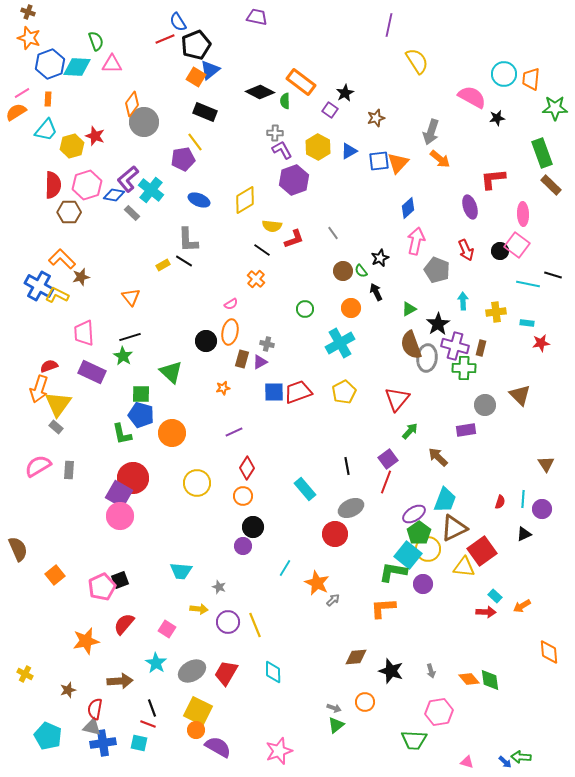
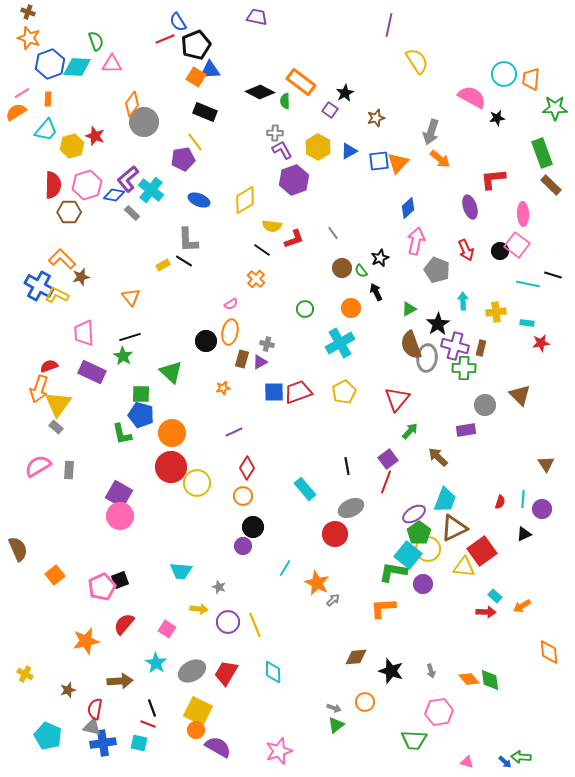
blue triangle at (210, 70): rotated 35 degrees clockwise
brown circle at (343, 271): moved 1 px left, 3 px up
red circle at (133, 478): moved 38 px right, 11 px up
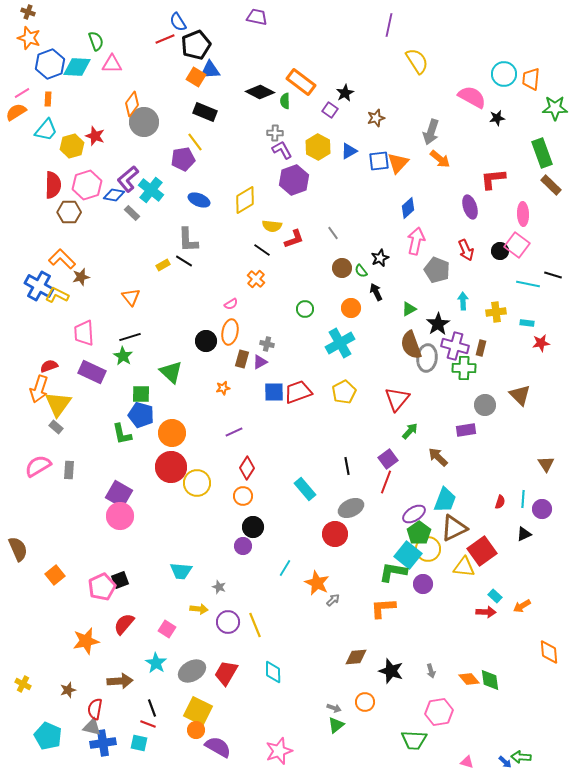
yellow cross at (25, 674): moved 2 px left, 10 px down
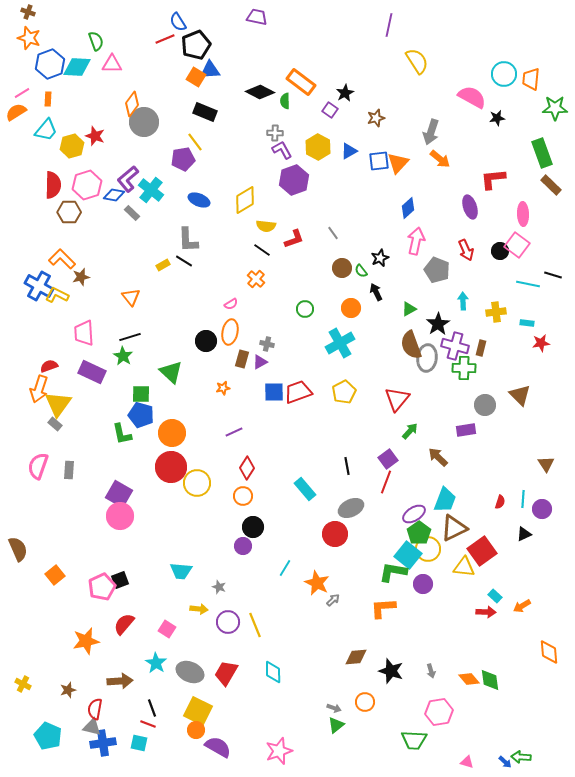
yellow semicircle at (272, 226): moved 6 px left
gray rectangle at (56, 427): moved 1 px left, 3 px up
pink semicircle at (38, 466): rotated 40 degrees counterclockwise
gray ellipse at (192, 671): moved 2 px left, 1 px down; rotated 52 degrees clockwise
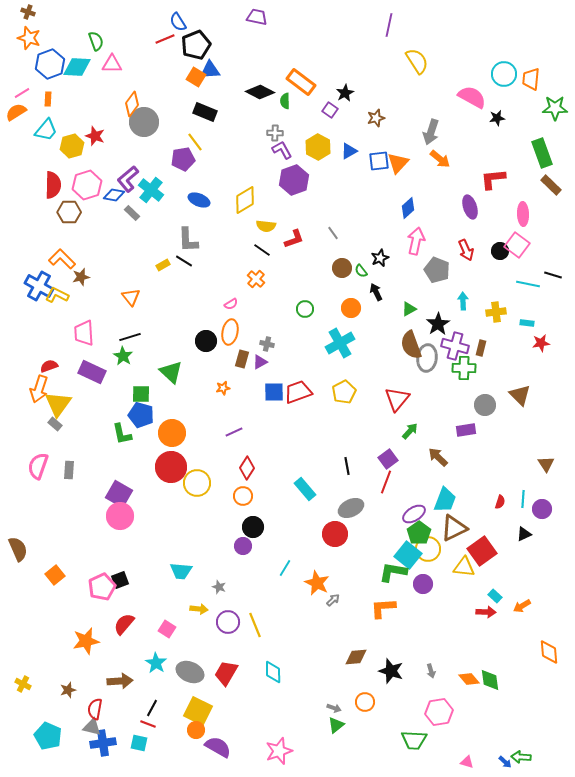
black line at (152, 708): rotated 48 degrees clockwise
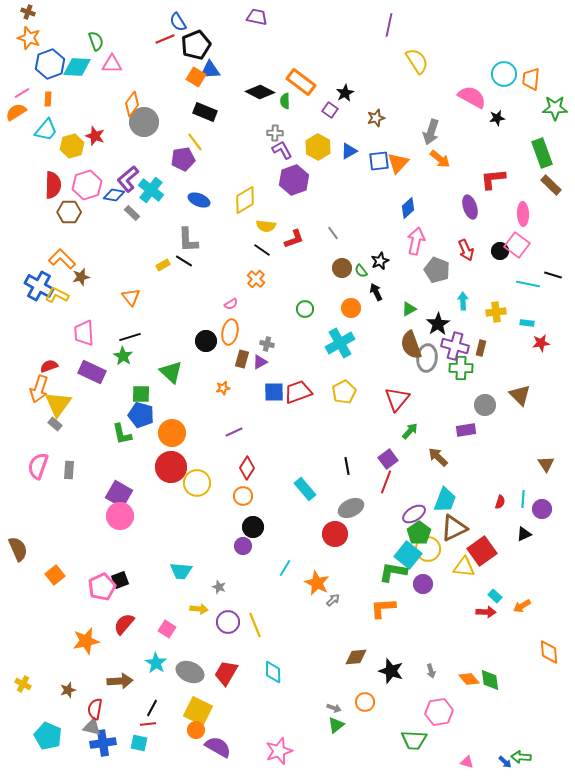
black star at (380, 258): moved 3 px down
green cross at (464, 368): moved 3 px left
red line at (148, 724): rotated 28 degrees counterclockwise
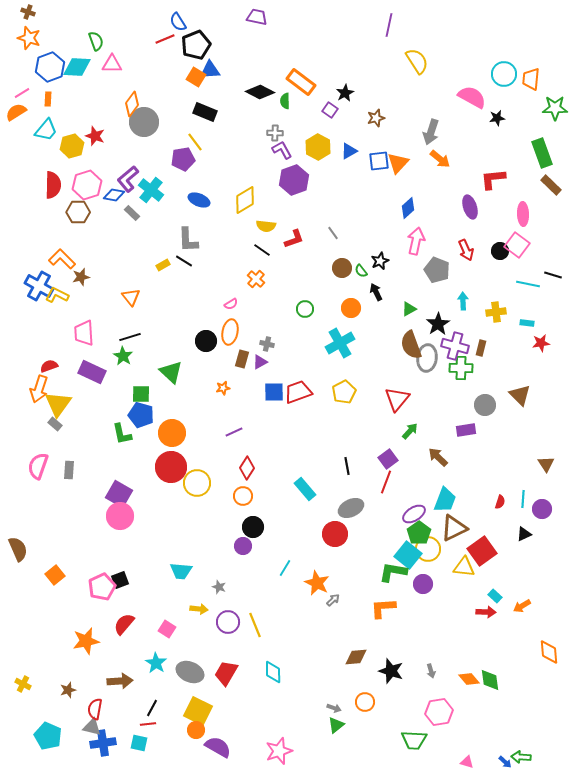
blue hexagon at (50, 64): moved 3 px down
brown hexagon at (69, 212): moved 9 px right
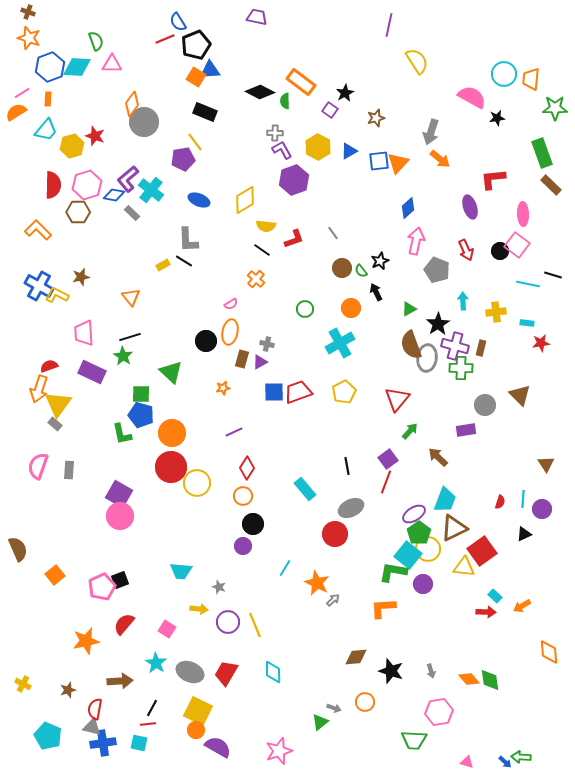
orange L-shape at (62, 259): moved 24 px left, 29 px up
black circle at (253, 527): moved 3 px up
green triangle at (336, 725): moved 16 px left, 3 px up
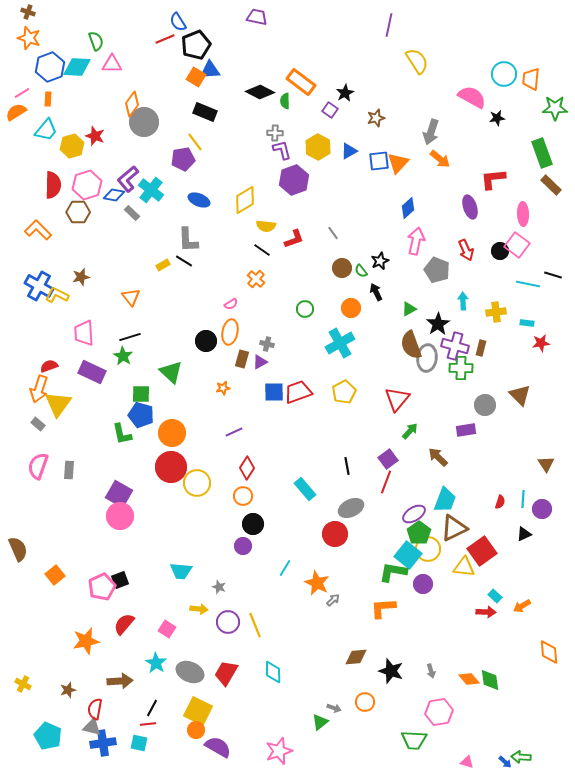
purple L-shape at (282, 150): rotated 15 degrees clockwise
gray rectangle at (55, 424): moved 17 px left
